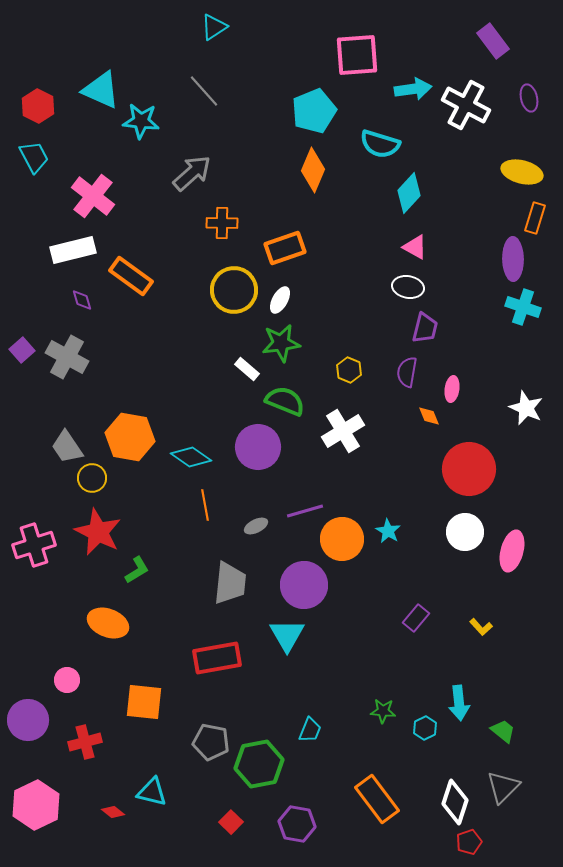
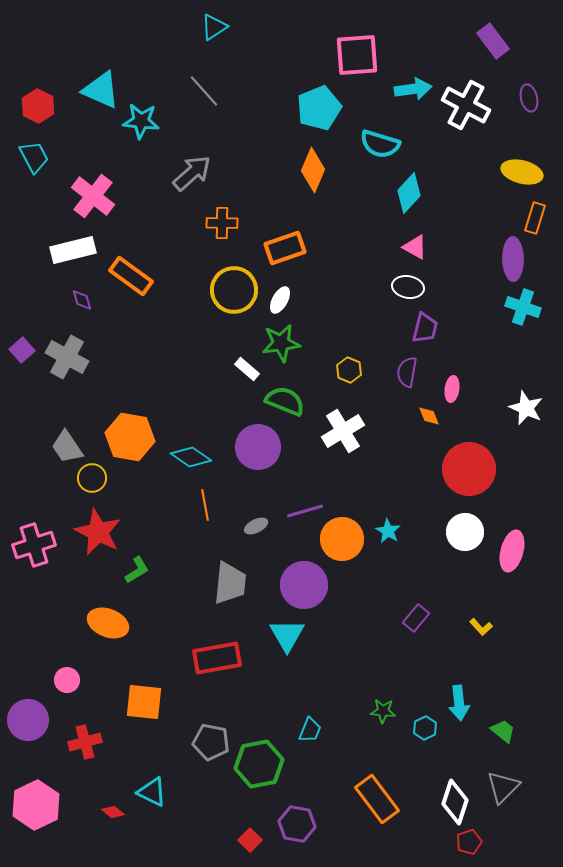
cyan pentagon at (314, 111): moved 5 px right, 3 px up
cyan triangle at (152, 792): rotated 12 degrees clockwise
red square at (231, 822): moved 19 px right, 18 px down
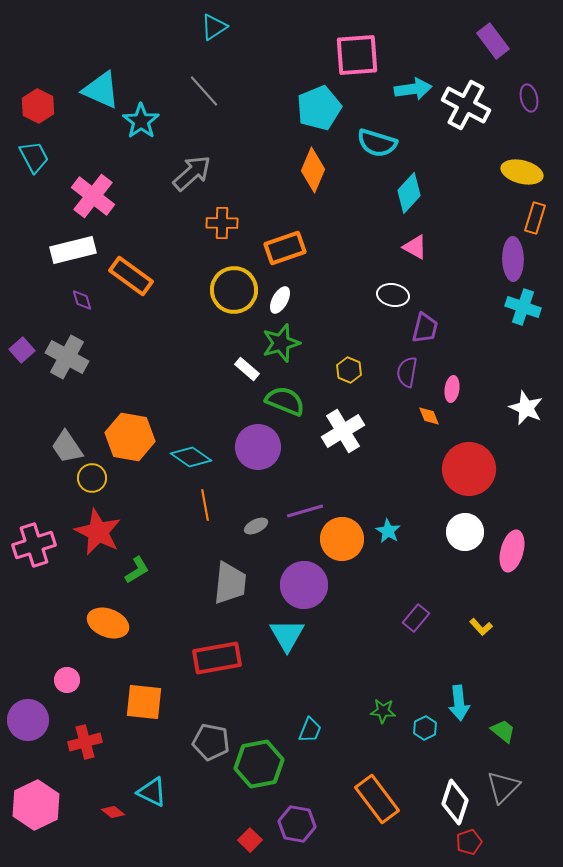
cyan star at (141, 121): rotated 30 degrees clockwise
cyan semicircle at (380, 144): moved 3 px left, 1 px up
white ellipse at (408, 287): moved 15 px left, 8 px down
green star at (281, 343): rotated 9 degrees counterclockwise
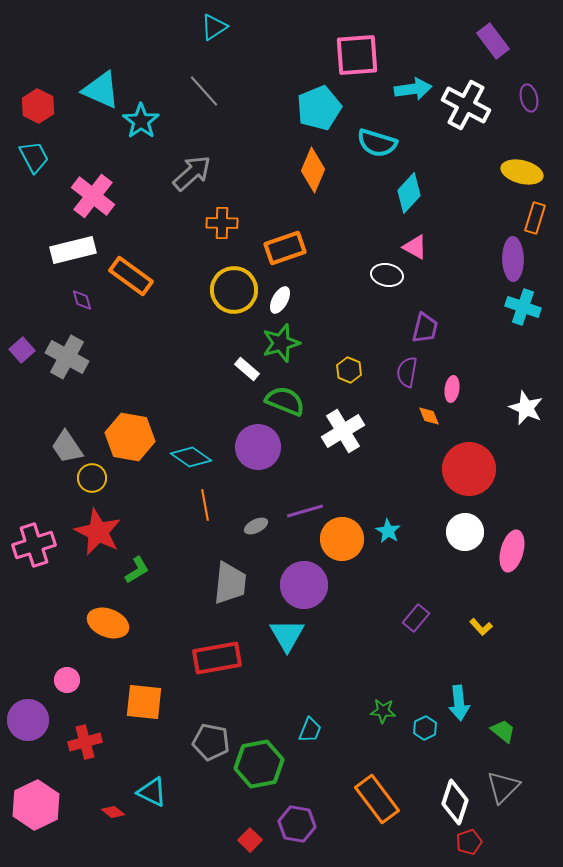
white ellipse at (393, 295): moved 6 px left, 20 px up
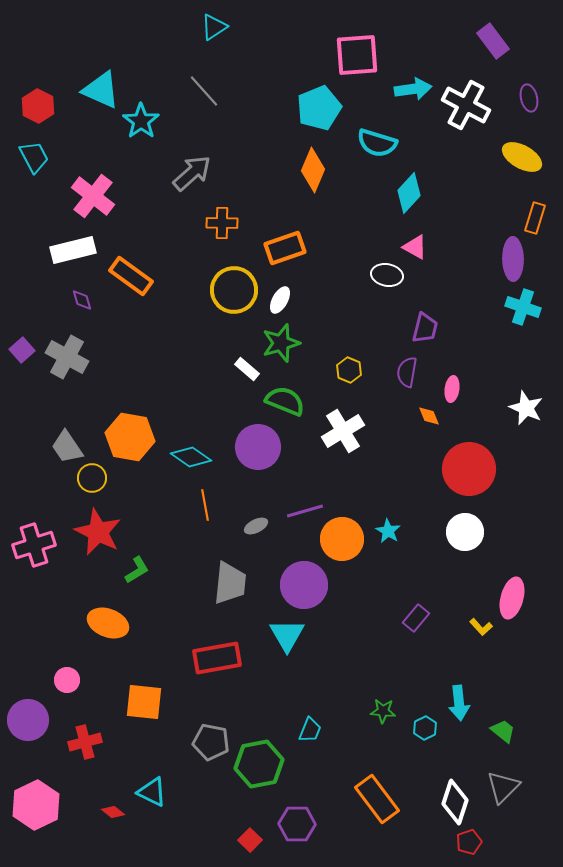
yellow ellipse at (522, 172): moved 15 px up; rotated 15 degrees clockwise
pink ellipse at (512, 551): moved 47 px down
purple hexagon at (297, 824): rotated 9 degrees counterclockwise
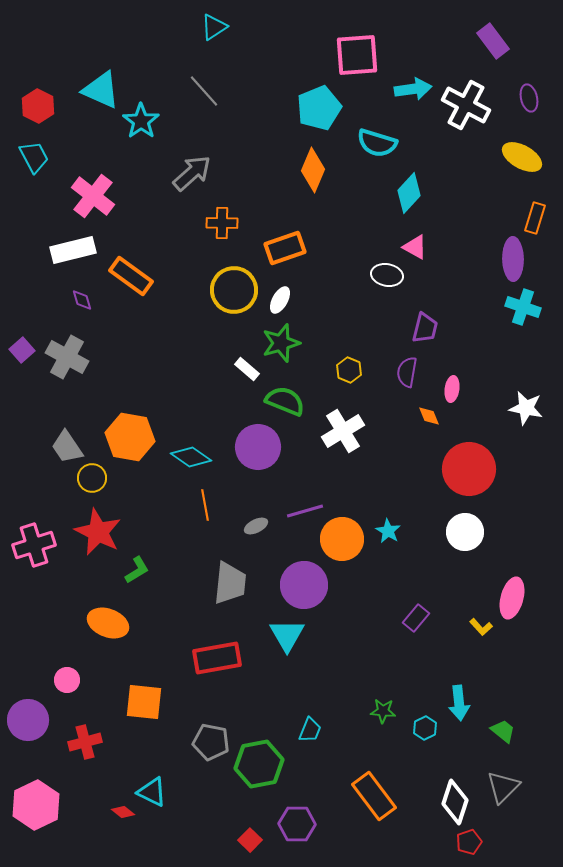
white star at (526, 408): rotated 12 degrees counterclockwise
orange rectangle at (377, 799): moved 3 px left, 3 px up
red diamond at (113, 812): moved 10 px right
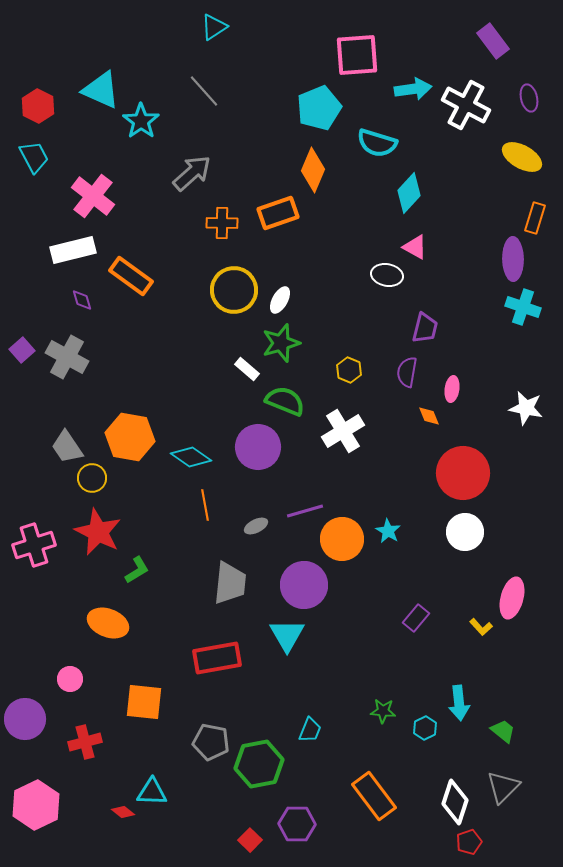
orange rectangle at (285, 248): moved 7 px left, 35 px up
red circle at (469, 469): moved 6 px left, 4 px down
pink circle at (67, 680): moved 3 px right, 1 px up
purple circle at (28, 720): moved 3 px left, 1 px up
cyan triangle at (152, 792): rotated 24 degrees counterclockwise
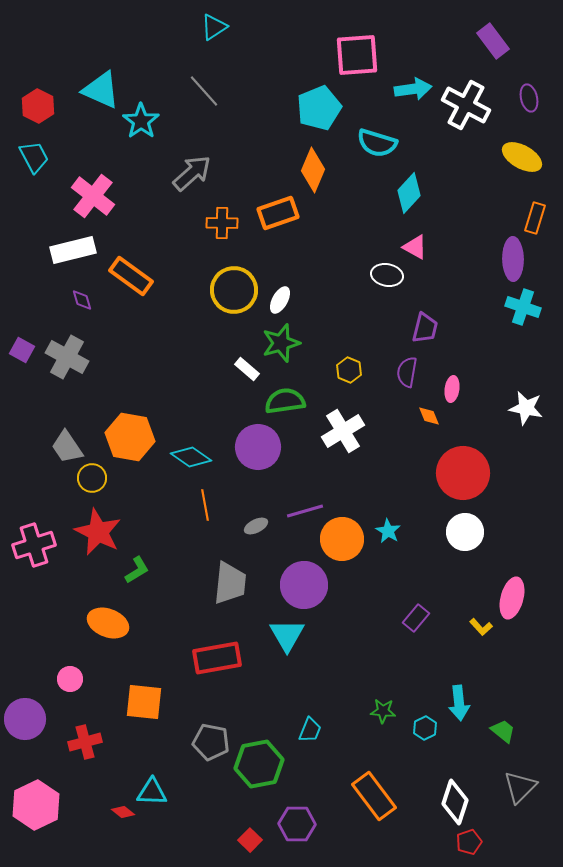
purple square at (22, 350): rotated 20 degrees counterclockwise
green semicircle at (285, 401): rotated 30 degrees counterclockwise
gray triangle at (503, 787): moved 17 px right
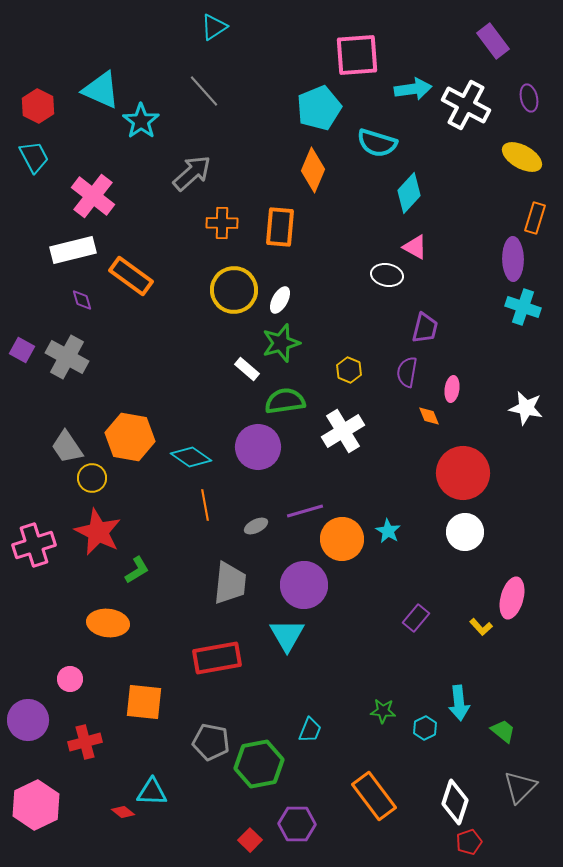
orange rectangle at (278, 213): moved 2 px right, 14 px down; rotated 66 degrees counterclockwise
orange ellipse at (108, 623): rotated 15 degrees counterclockwise
purple circle at (25, 719): moved 3 px right, 1 px down
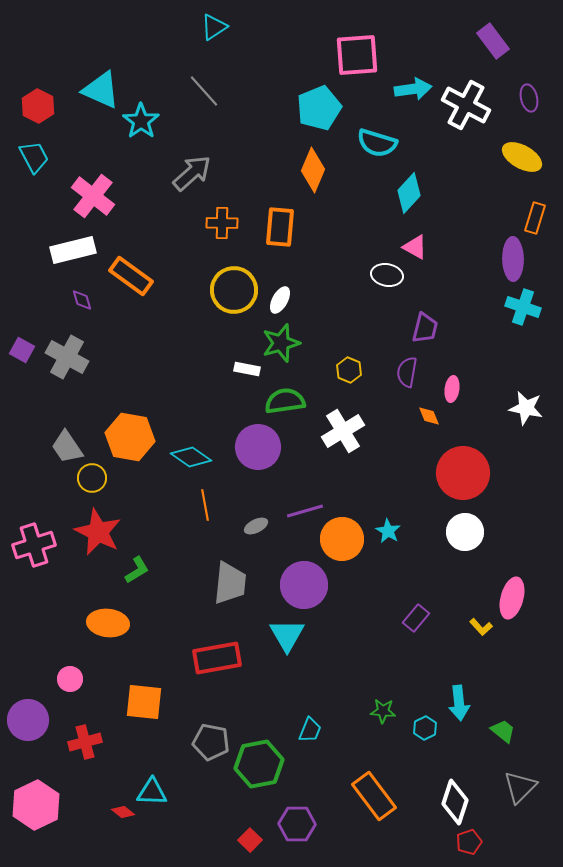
white rectangle at (247, 369): rotated 30 degrees counterclockwise
